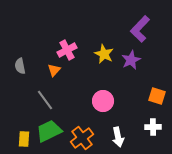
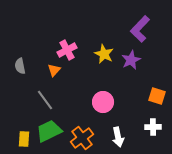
pink circle: moved 1 px down
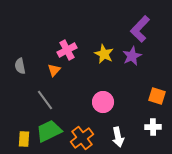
purple star: moved 1 px right, 4 px up
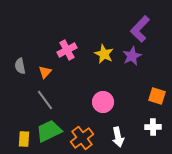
orange triangle: moved 9 px left, 2 px down
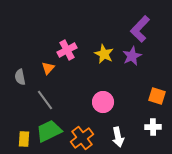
gray semicircle: moved 11 px down
orange triangle: moved 3 px right, 4 px up
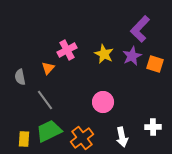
orange square: moved 2 px left, 32 px up
white arrow: moved 4 px right
